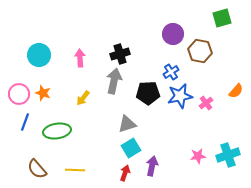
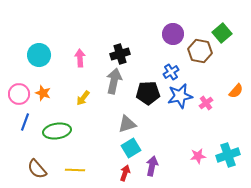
green square: moved 15 px down; rotated 24 degrees counterclockwise
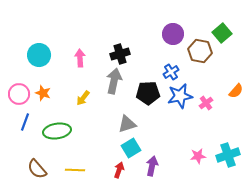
red arrow: moved 6 px left, 3 px up
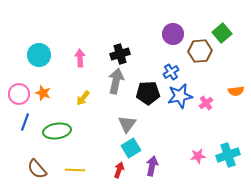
brown hexagon: rotated 15 degrees counterclockwise
gray arrow: moved 2 px right
orange semicircle: rotated 42 degrees clockwise
gray triangle: rotated 36 degrees counterclockwise
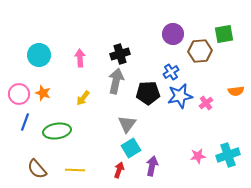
green square: moved 2 px right, 1 px down; rotated 30 degrees clockwise
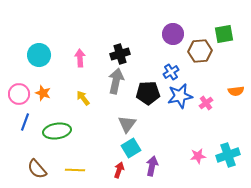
yellow arrow: rotated 105 degrees clockwise
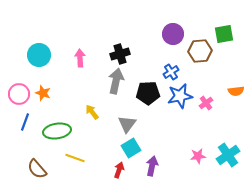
yellow arrow: moved 9 px right, 14 px down
cyan cross: rotated 15 degrees counterclockwise
yellow line: moved 12 px up; rotated 18 degrees clockwise
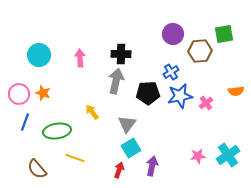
black cross: moved 1 px right; rotated 18 degrees clockwise
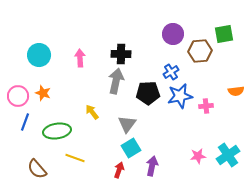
pink circle: moved 1 px left, 2 px down
pink cross: moved 3 px down; rotated 32 degrees clockwise
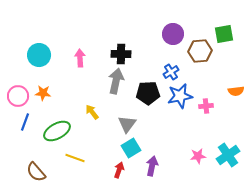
orange star: rotated 14 degrees counterclockwise
green ellipse: rotated 20 degrees counterclockwise
brown semicircle: moved 1 px left, 3 px down
